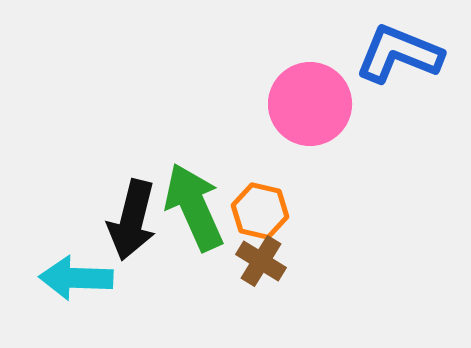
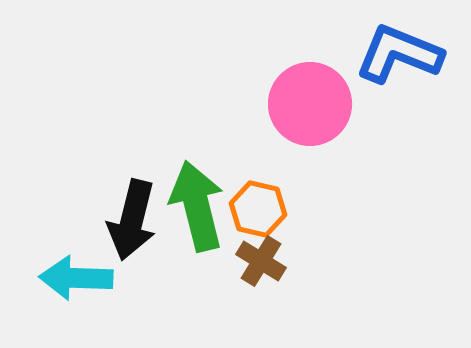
green arrow: moved 3 px right, 1 px up; rotated 10 degrees clockwise
orange hexagon: moved 2 px left, 2 px up
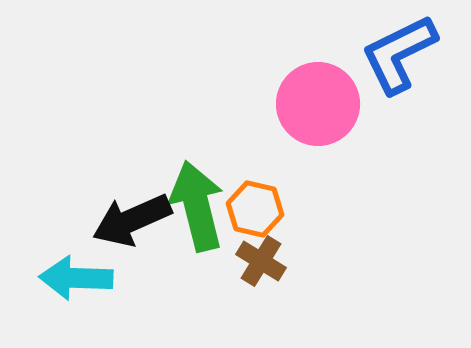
blue L-shape: rotated 48 degrees counterclockwise
pink circle: moved 8 px right
orange hexagon: moved 3 px left
black arrow: rotated 52 degrees clockwise
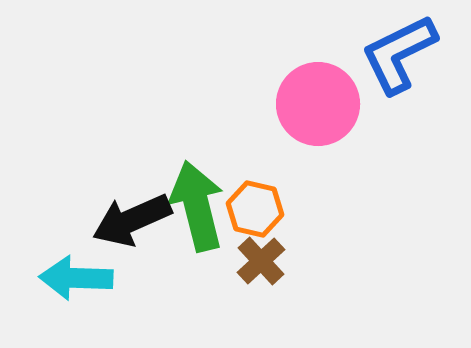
brown cross: rotated 15 degrees clockwise
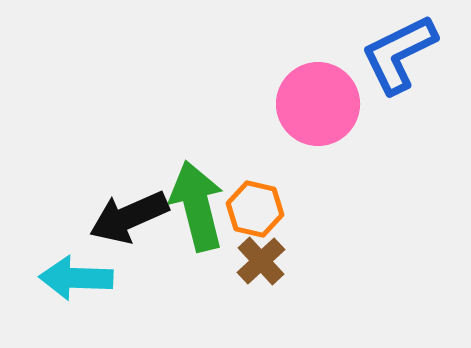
black arrow: moved 3 px left, 3 px up
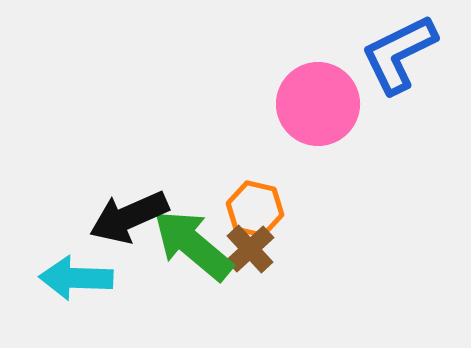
green arrow: moved 4 px left, 39 px down; rotated 36 degrees counterclockwise
brown cross: moved 11 px left, 12 px up
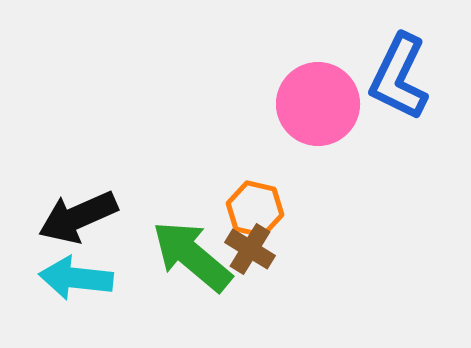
blue L-shape: moved 23 px down; rotated 38 degrees counterclockwise
black arrow: moved 51 px left
green arrow: moved 1 px left, 11 px down
brown cross: rotated 15 degrees counterclockwise
cyan arrow: rotated 4 degrees clockwise
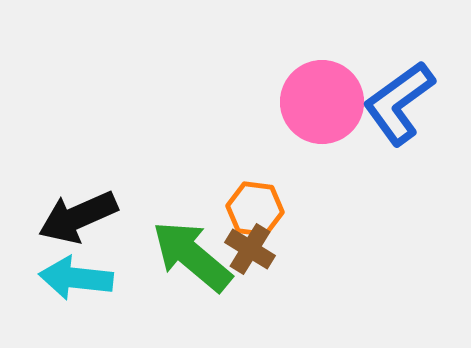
blue L-shape: moved 26 px down; rotated 28 degrees clockwise
pink circle: moved 4 px right, 2 px up
orange hexagon: rotated 6 degrees counterclockwise
